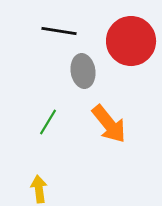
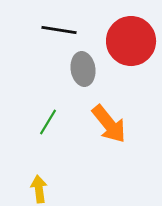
black line: moved 1 px up
gray ellipse: moved 2 px up
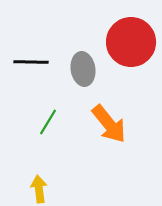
black line: moved 28 px left, 32 px down; rotated 8 degrees counterclockwise
red circle: moved 1 px down
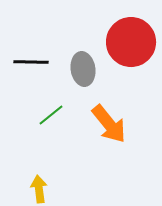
green line: moved 3 px right, 7 px up; rotated 20 degrees clockwise
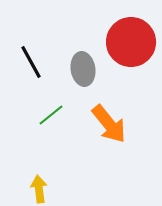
black line: rotated 60 degrees clockwise
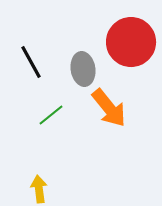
orange arrow: moved 16 px up
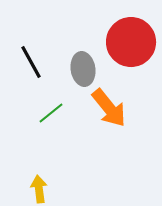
green line: moved 2 px up
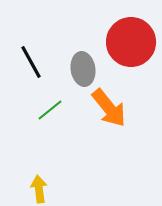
green line: moved 1 px left, 3 px up
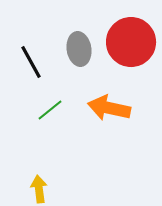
gray ellipse: moved 4 px left, 20 px up
orange arrow: rotated 141 degrees clockwise
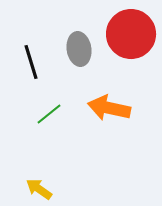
red circle: moved 8 px up
black line: rotated 12 degrees clockwise
green line: moved 1 px left, 4 px down
yellow arrow: rotated 48 degrees counterclockwise
